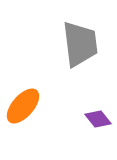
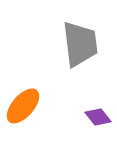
purple diamond: moved 2 px up
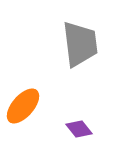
purple diamond: moved 19 px left, 12 px down
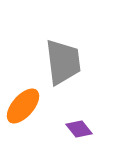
gray trapezoid: moved 17 px left, 18 px down
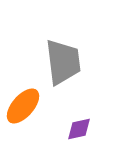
purple diamond: rotated 64 degrees counterclockwise
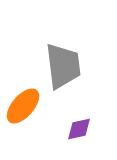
gray trapezoid: moved 4 px down
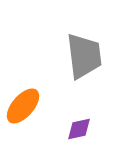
gray trapezoid: moved 21 px right, 10 px up
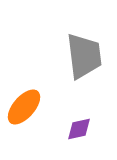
orange ellipse: moved 1 px right, 1 px down
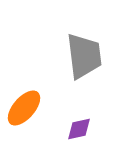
orange ellipse: moved 1 px down
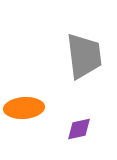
orange ellipse: rotated 45 degrees clockwise
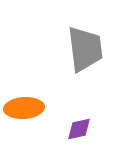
gray trapezoid: moved 1 px right, 7 px up
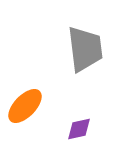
orange ellipse: moved 1 px right, 2 px up; rotated 42 degrees counterclockwise
